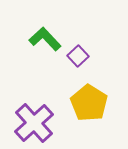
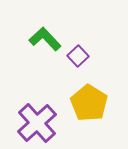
purple cross: moved 3 px right
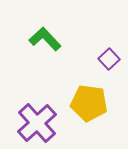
purple square: moved 31 px right, 3 px down
yellow pentagon: rotated 24 degrees counterclockwise
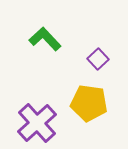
purple square: moved 11 px left
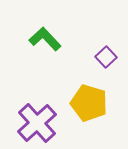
purple square: moved 8 px right, 2 px up
yellow pentagon: rotated 9 degrees clockwise
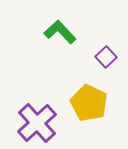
green L-shape: moved 15 px right, 7 px up
yellow pentagon: rotated 9 degrees clockwise
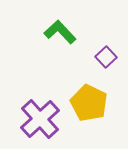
purple cross: moved 3 px right, 4 px up
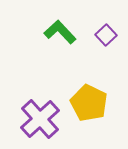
purple square: moved 22 px up
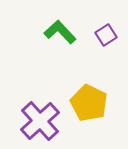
purple square: rotated 10 degrees clockwise
purple cross: moved 2 px down
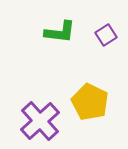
green L-shape: rotated 140 degrees clockwise
yellow pentagon: moved 1 px right, 1 px up
